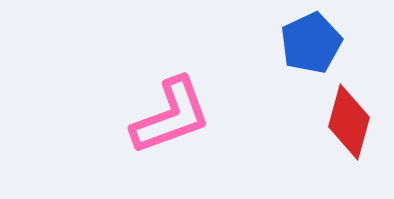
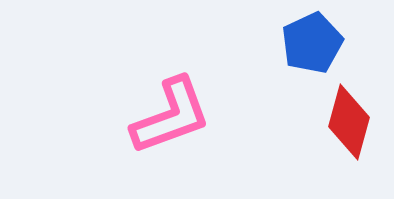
blue pentagon: moved 1 px right
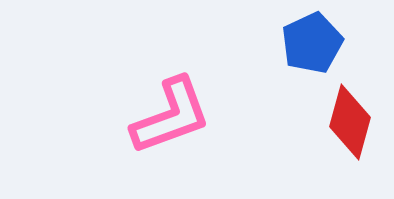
red diamond: moved 1 px right
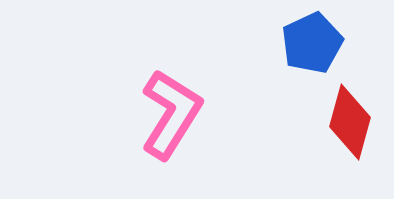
pink L-shape: moved 2 px up; rotated 38 degrees counterclockwise
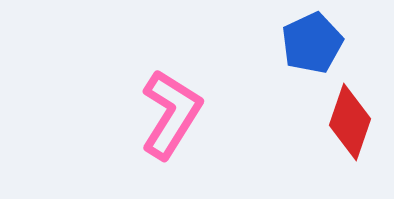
red diamond: rotated 4 degrees clockwise
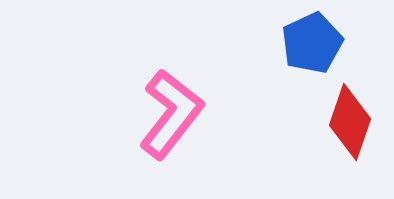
pink L-shape: rotated 6 degrees clockwise
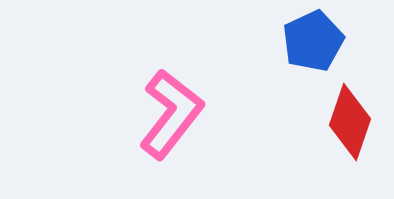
blue pentagon: moved 1 px right, 2 px up
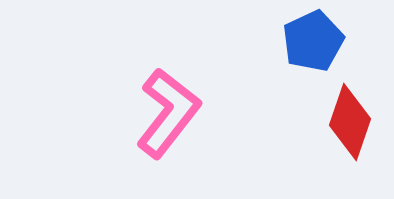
pink L-shape: moved 3 px left, 1 px up
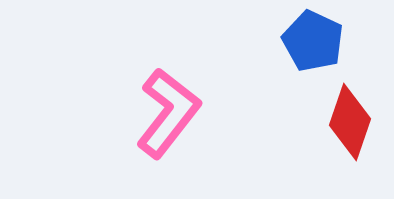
blue pentagon: rotated 22 degrees counterclockwise
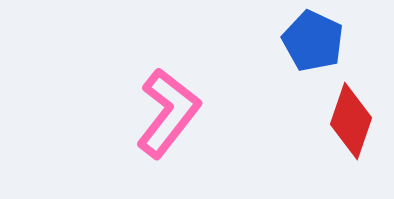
red diamond: moved 1 px right, 1 px up
